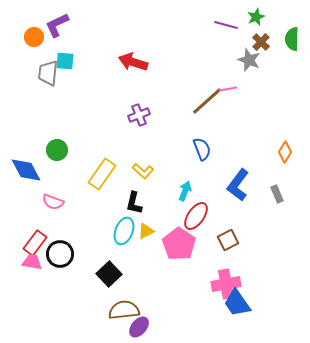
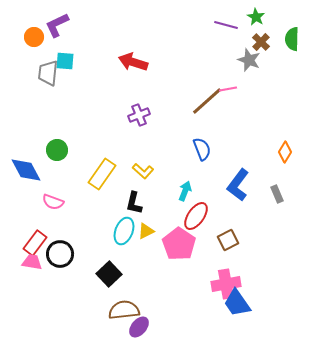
green star: rotated 18 degrees counterclockwise
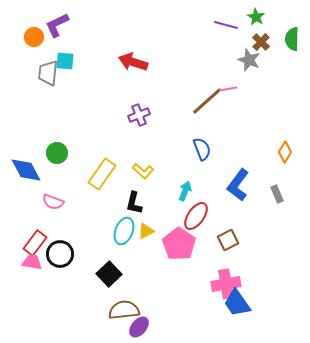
green circle: moved 3 px down
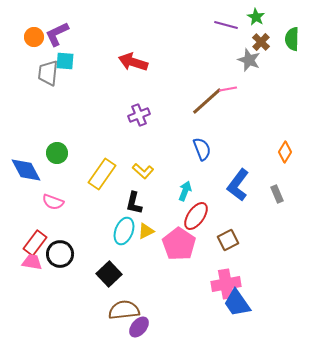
purple L-shape: moved 9 px down
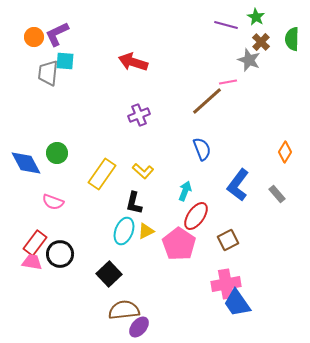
pink line: moved 7 px up
blue diamond: moved 7 px up
gray rectangle: rotated 18 degrees counterclockwise
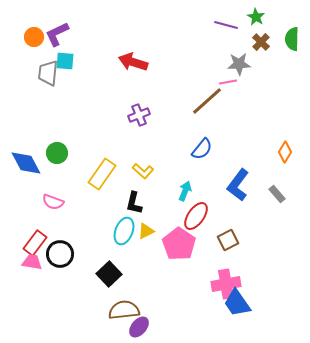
gray star: moved 10 px left, 4 px down; rotated 25 degrees counterclockwise
blue semicircle: rotated 60 degrees clockwise
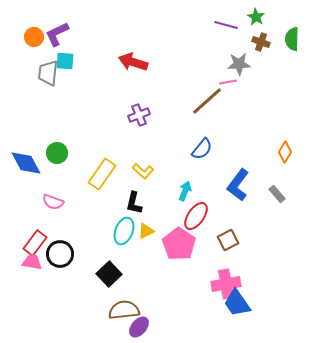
brown cross: rotated 24 degrees counterclockwise
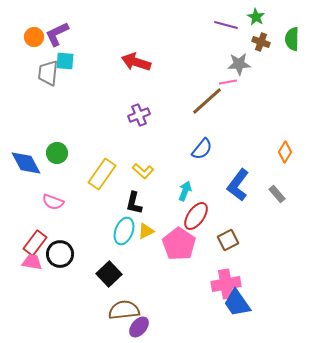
red arrow: moved 3 px right
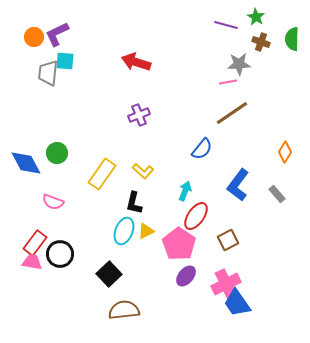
brown line: moved 25 px right, 12 px down; rotated 8 degrees clockwise
pink cross: rotated 16 degrees counterclockwise
purple ellipse: moved 47 px right, 51 px up
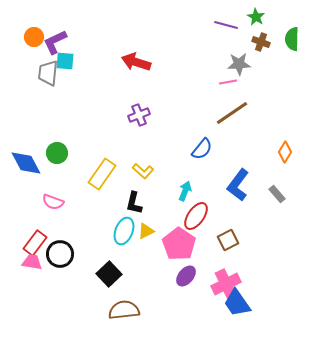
purple L-shape: moved 2 px left, 8 px down
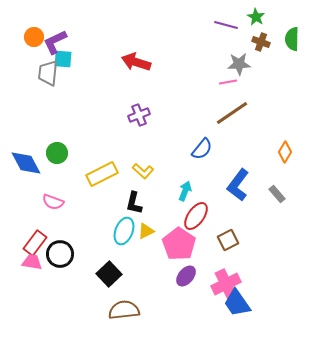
cyan square: moved 2 px left, 2 px up
yellow rectangle: rotated 28 degrees clockwise
